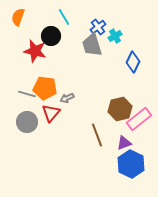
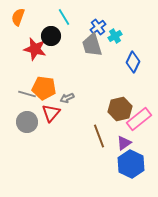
red star: moved 2 px up
orange pentagon: moved 1 px left
brown line: moved 2 px right, 1 px down
purple triangle: rotated 14 degrees counterclockwise
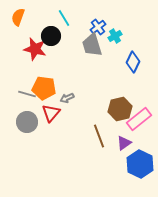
cyan line: moved 1 px down
blue hexagon: moved 9 px right
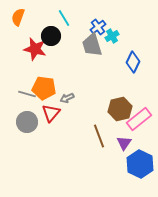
cyan cross: moved 3 px left
purple triangle: rotated 21 degrees counterclockwise
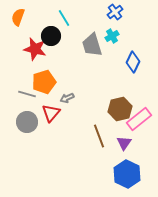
blue cross: moved 17 px right, 15 px up
orange pentagon: moved 6 px up; rotated 25 degrees counterclockwise
blue hexagon: moved 13 px left, 10 px down
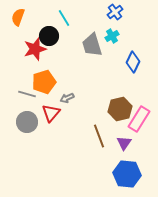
black circle: moved 2 px left
red star: rotated 30 degrees counterclockwise
pink rectangle: rotated 20 degrees counterclockwise
blue hexagon: rotated 20 degrees counterclockwise
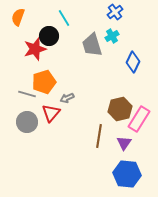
brown line: rotated 30 degrees clockwise
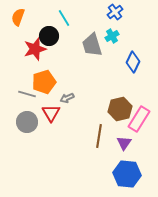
red triangle: rotated 12 degrees counterclockwise
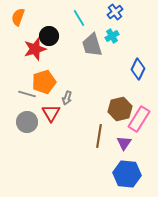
cyan line: moved 15 px right
blue diamond: moved 5 px right, 7 px down
gray arrow: rotated 48 degrees counterclockwise
